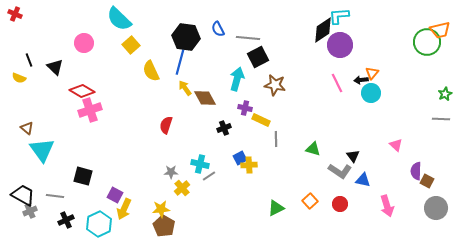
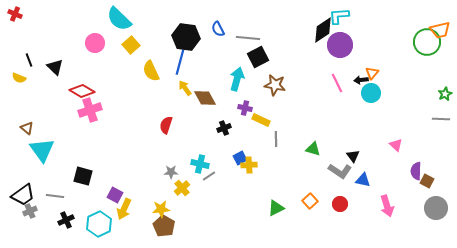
pink circle at (84, 43): moved 11 px right
black trapezoid at (23, 195): rotated 115 degrees clockwise
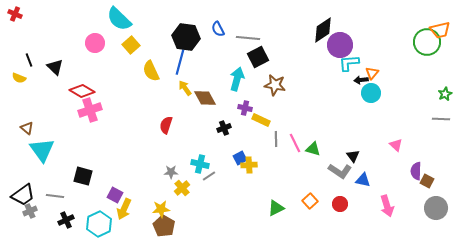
cyan L-shape at (339, 16): moved 10 px right, 47 px down
pink line at (337, 83): moved 42 px left, 60 px down
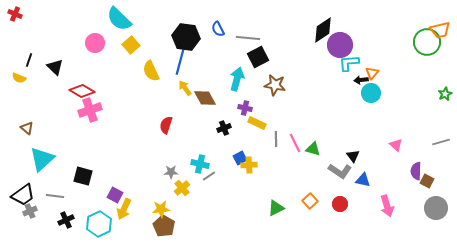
black line at (29, 60): rotated 40 degrees clockwise
gray line at (441, 119): moved 23 px down; rotated 18 degrees counterclockwise
yellow rectangle at (261, 120): moved 4 px left, 3 px down
cyan triangle at (42, 150): moved 9 px down; rotated 24 degrees clockwise
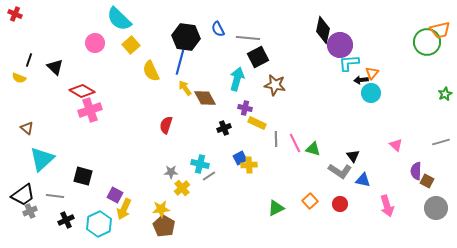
black diamond at (323, 30): rotated 44 degrees counterclockwise
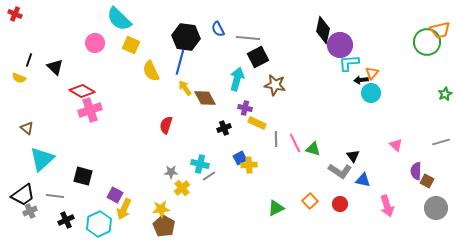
yellow square at (131, 45): rotated 24 degrees counterclockwise
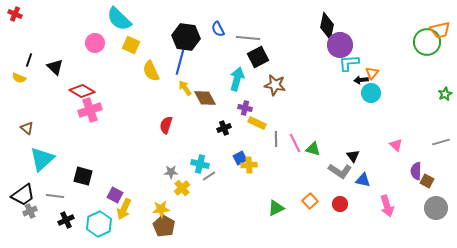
black diamond at (323, 30): moved 4 px right, 4 px up
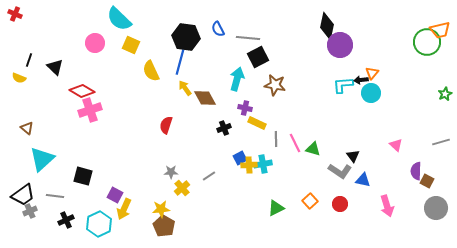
cyan L-shape at (349, 63): moved 6 px left, 22 px down
cyan cross at (200, 164): moved 63 px right; rotated 24 degrees counterclockwise
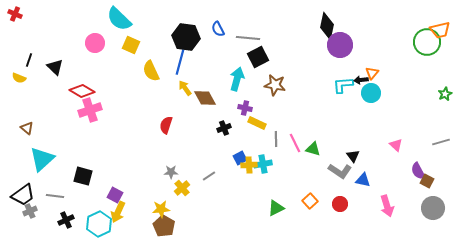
purple semicircle at (416, 171): moved 2 px right; rotated 30 degrees counterclockwise
gray circle at (436, 208): moved 3 px left
yellow arrow at (124, 209): moved 6 px left, 3 px down
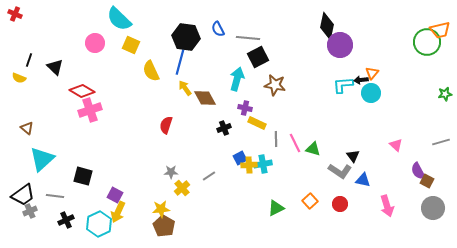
green star at (445, 94): rotated 16 degrees clockwise
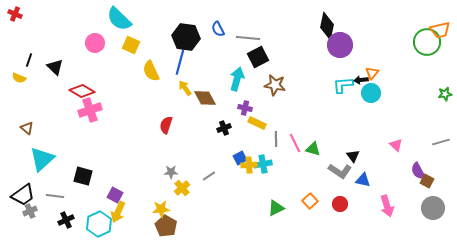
brown pentagon at (164, 226): moved 2 px right
